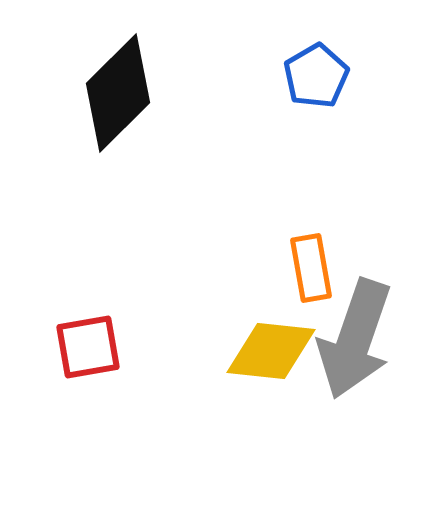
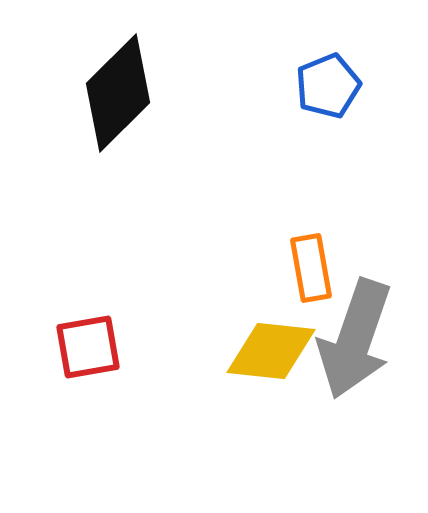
blue pentagon: moved 12 px right, 10 px down; rotated 8 degrees clockwise
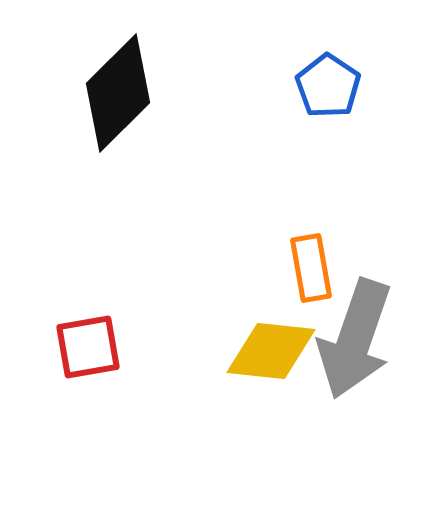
blue pentagon: rotated 16 degrees counterclockwise
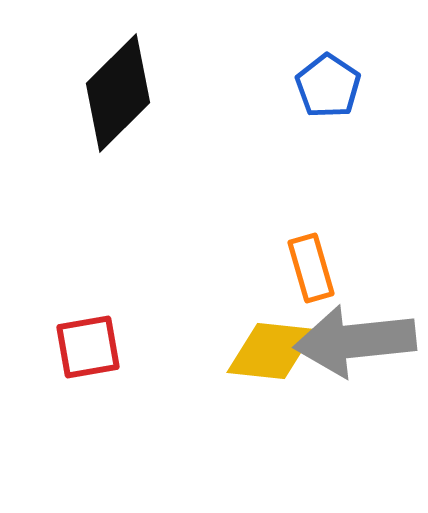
orange rectangle: rotated 6 degrees counterclockwise
gray arrow: moved 2 px down; rotated 65 degrees clockwise
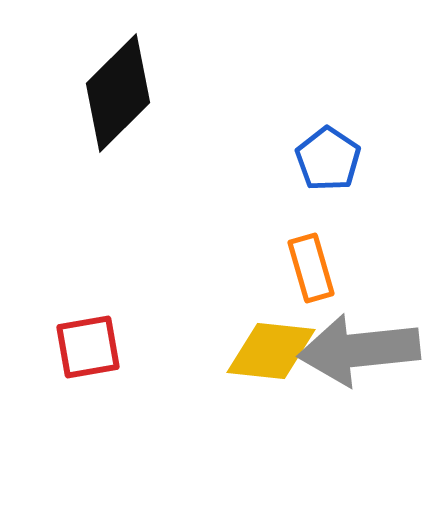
blue pentagon: moved 73 px down
gray arrow: moved 4 px right, 9 px down
